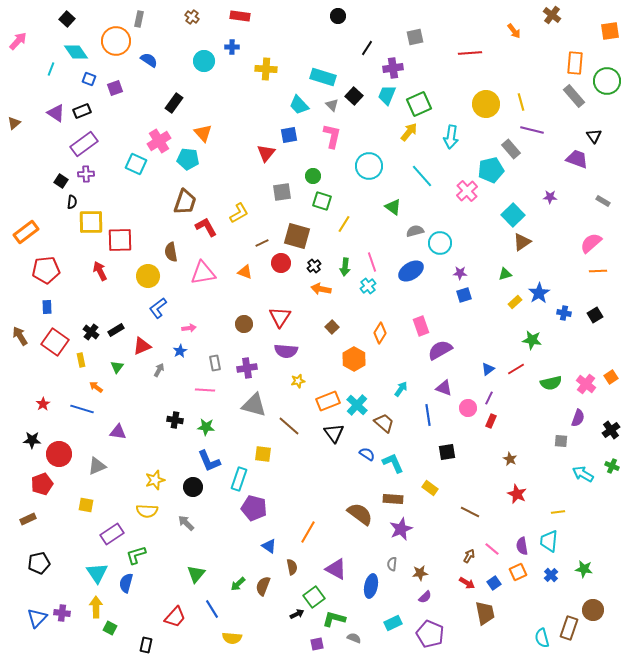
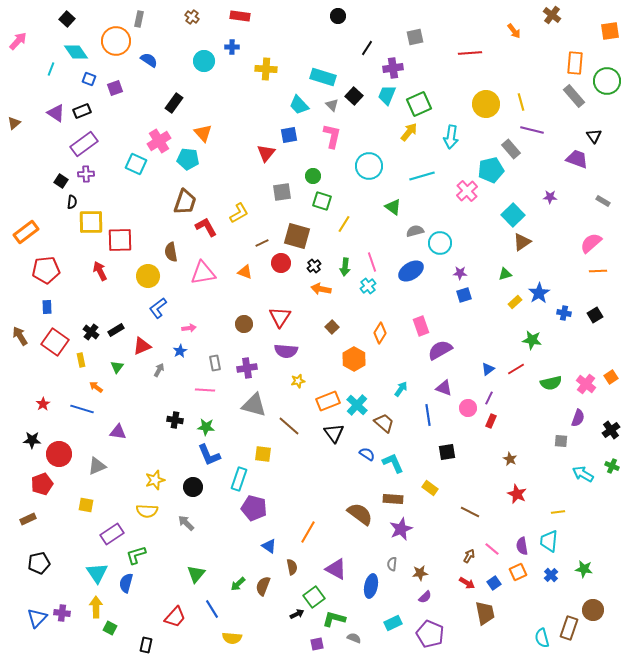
cyan line at (422, 176): rotated 65 degrees counterclockwise
blue L-shape at (209, 461): moved 6 px up
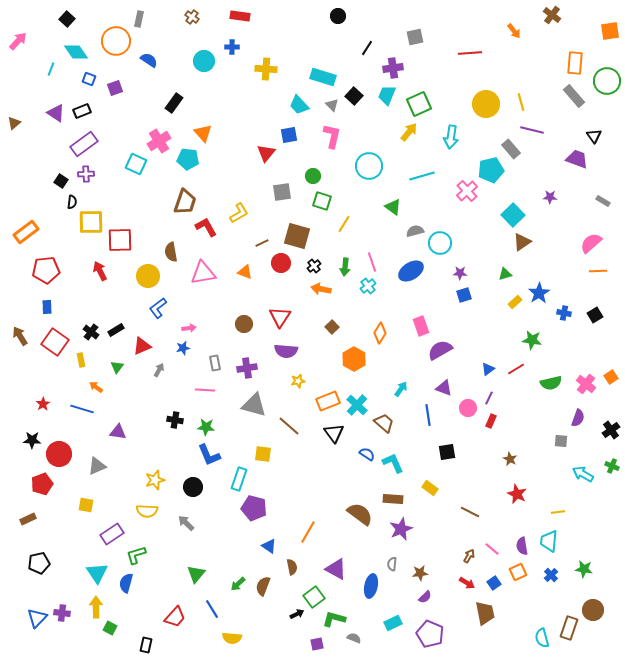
blue star at (180, 351): moved 3 px right, 3 px up; rotated 16 degrees clockwise
